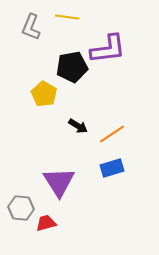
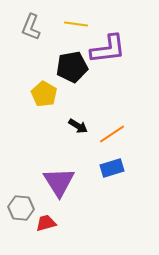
yellow line: moved 9 px right, 7 px down
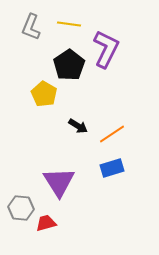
yellow line: moved 7 px left
purple L-shape: moved 2 px left; rotated 57 degrees counterclockwise
black pentagon: moved 3 px left, 2 px up; rotated 24 degrees counterclockwise
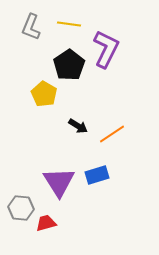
blue rectangle: moved 15 px left, 7 px down
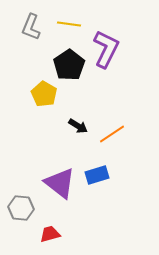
purple triangle: moved 1 px right, 1 px down; rotated 20 degrees counterclockwise
red trapezoid: moved 4 px right, 11 px down
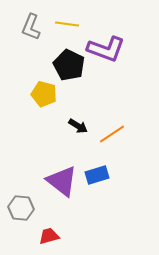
yellow line: moved 2 px left
purple L-shape: rotated 84 degrees clockwise
black pentagon: rotated 12 degrees counterclockwise
yellow pentagon: rotated 15 degrees counterclockwise
purple triangle: moved 2 px right, 2 px up
red trapezoid: moved 1 px left, 2 px down
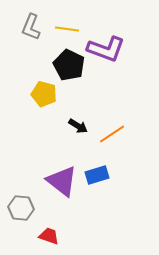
yellow line: moved 5 px down
red trapezoid: rotated 35 degrees clockwise
